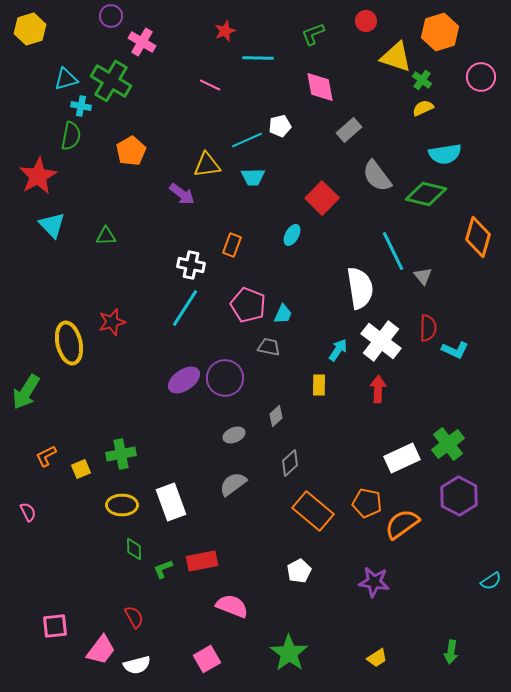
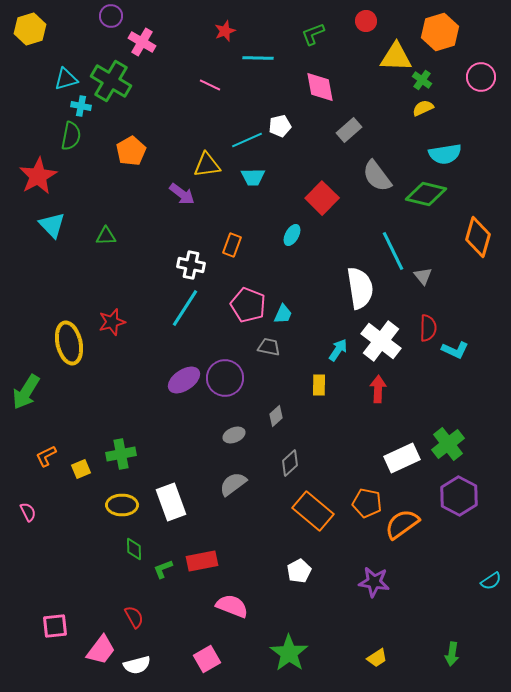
yellow triangle at (396, 57): rotated 16 degrees counterclockwise
green arrow at (451, 652): moved 1 px right, 2 px down
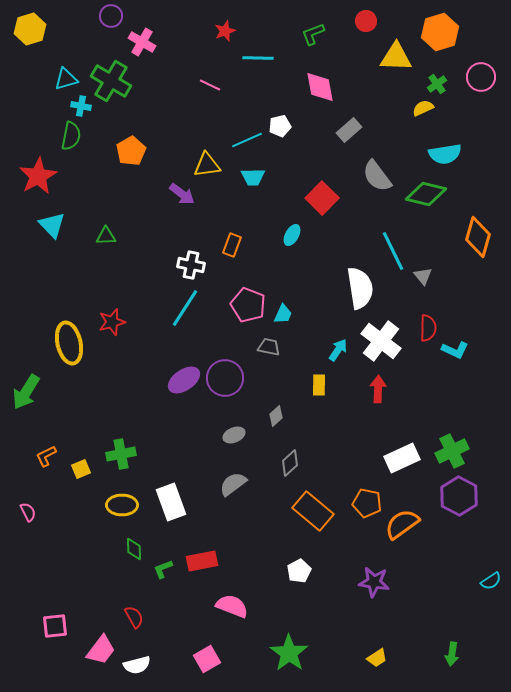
green cross at (422, 80): moved 15 px right, 4 px down; rotated 18 degrees clockwise
green cross at (448, 444): moved 4 px right, 7 px down; rotated 12 degrees clockwise
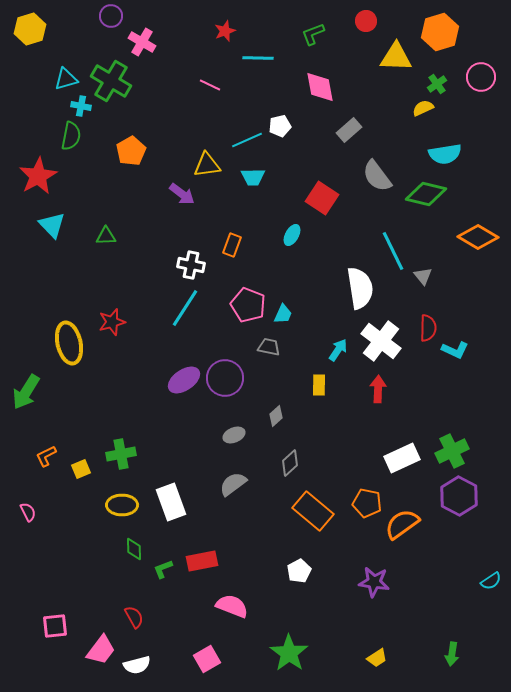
red square at (322, 198): rotated 12 degrees counterclockwise
orange diamond at (478, 237): rotated 75 degrees counterclockwise
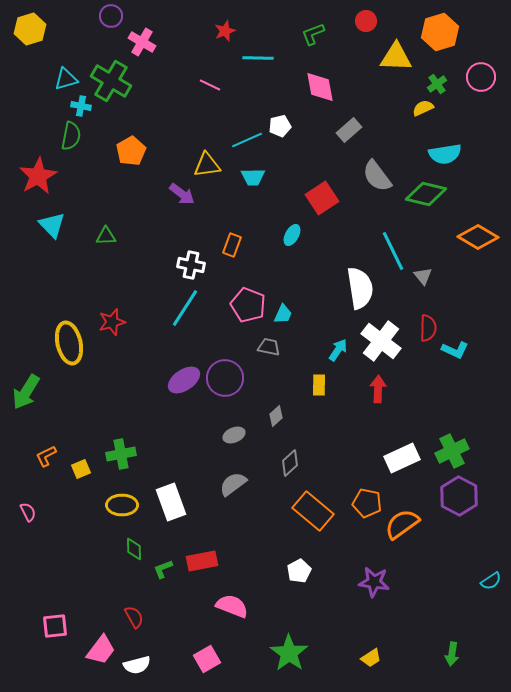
red square at (322, 198): rotated 24 degrees clockwise
yellow trapezoid at (377, 658): moved 6 px left
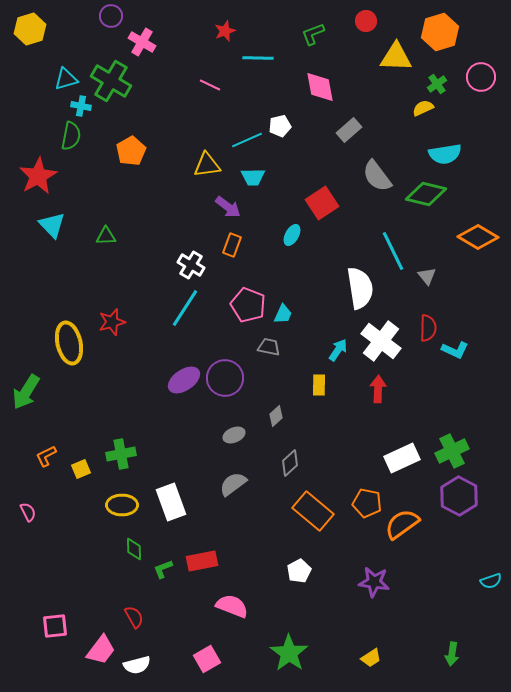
purple arrow at (182, 194): moved 46 px right, 13 px down
red square at (322, 198): moved 5 px down
white cross at (191, 265): rotated 20 degrees clockwise
gray triangle at (423, 276): moved 4 px right
cyan semicircle at (491, 581): rotated 15 degrees clockwise
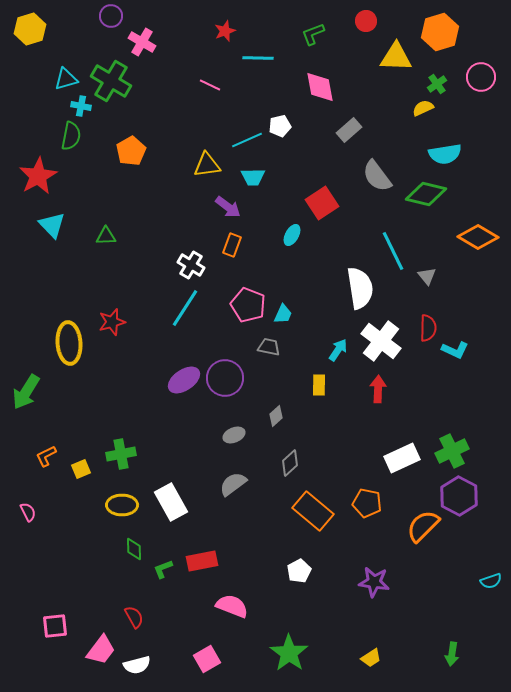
yellow ellipse at (69, 343): rotated 9 degrees clockwise
white rectangle at (171, 502): rotated 9 degrees counterclockwise
orange semicircle at (402, 524): moved 21 px right, 2 px down; rotated 9 degrees counterclockwise
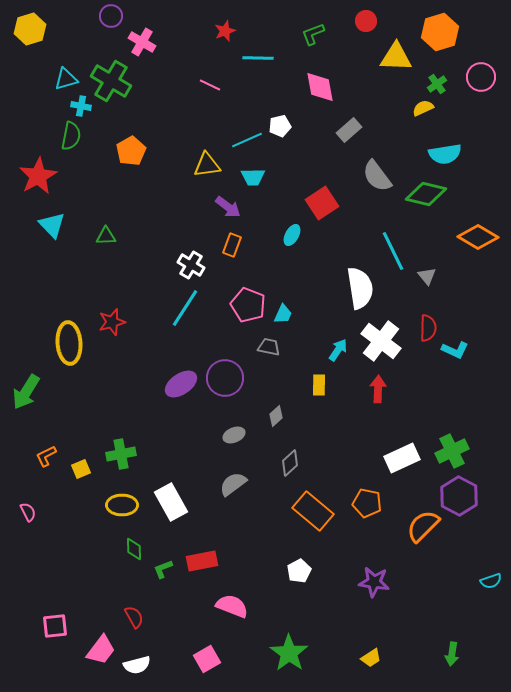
purple ellipse at (184, 380): moved 3 px left, 4 px down
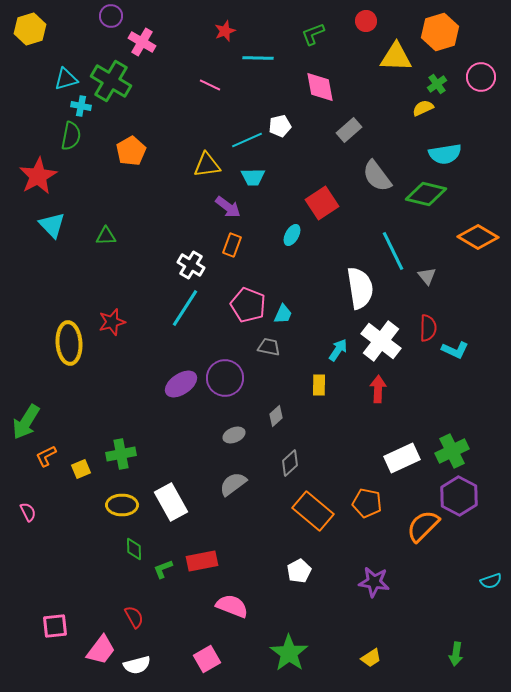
green arrow at (26, 392): moved 30 px down
green arrow at (452, 654): moved 4 px right
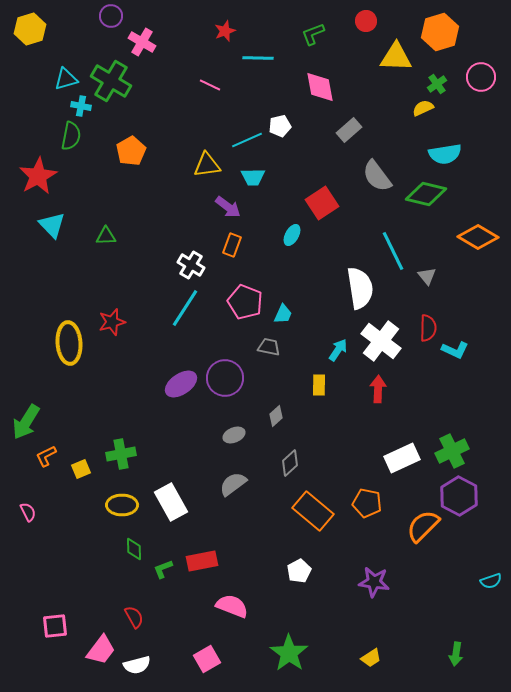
pink pentagon at (248, 305): moved 3 px left, 3 px up
